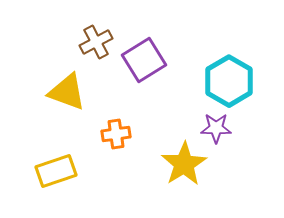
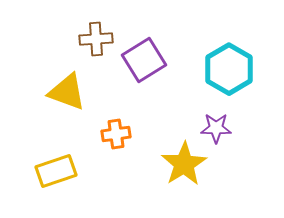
brown cross: moved 3 px up; rotated 24 degrees clockwise
cyan hexagon: moved 12 px up
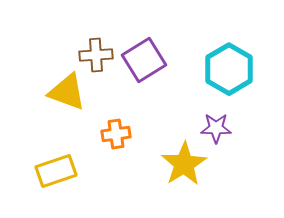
brown cross: moved 16 px down
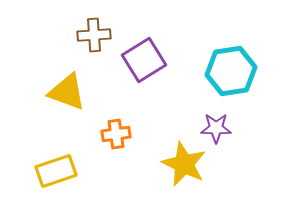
brown cross: moved 2 px left, 20 px up
cyan hexagon: moved 2 px right, 2 px down; rotated 21 degrees clockwise
yellow star: rotated 15 degrees counterclockwise
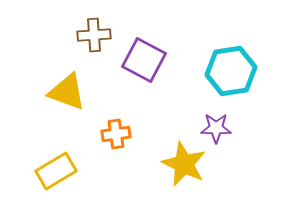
purple square: rotated 30 degrees counterclockwise
yellow rectangle: rotated 12 degrees counterclockwise
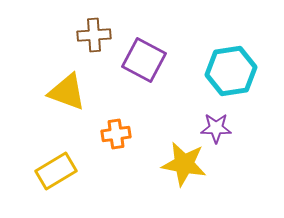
yellow star: rotated 15 degrees counterclockwise
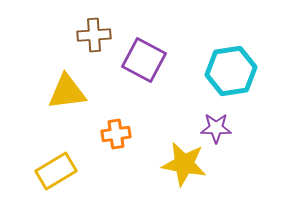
yellow triangle: rotated 27 degrees counterclockwise
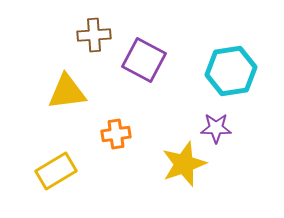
yellow star: rotated 30 degrees counterclockwise
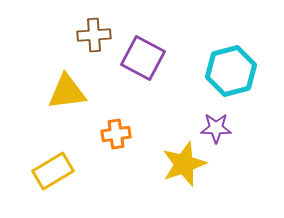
purple square: moved 1 px left, 2 px up
cyan hexagon: rotated 6 degrees counterclockwise
yellow rectangle: moved 3 px left
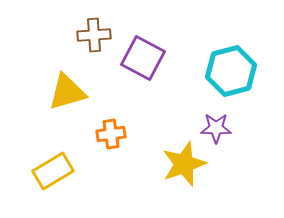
yellow triangle: rotated 9 degrees counterclockwise
orange cross: moved 5 px left
